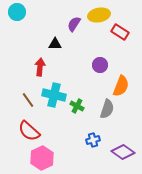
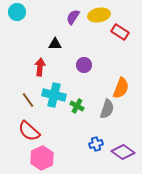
purple semicircle: moved 1 px left, 7 px up
purple circle: moved 16 px left
orange semicircle: moved 2 px down
blue cross: moved 3 px right, 4 px down
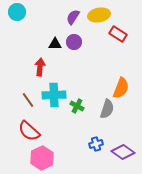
red rectangle: moved 2 px left, 2 px down
purple circle: moved 10 px left, 23 px up
cyan cross: rotated 15 degrees counterclockwise
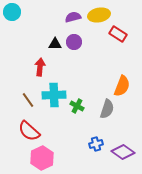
cyan circle: moved 5 px left
purple semicircle: rotated 42 degrees clockwise
orange semicircle: moved 1 px right, 2 px up
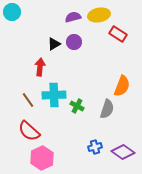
black triangle: moved 1 px left; rotated 32 degrees counterclockwise
blue cross: moved 1 px left, 3 px down
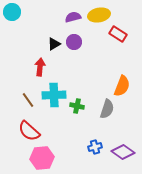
green cross: rotated 16 degrees counterclockwise
pink hexagon: rotated 20 degrees clockwise
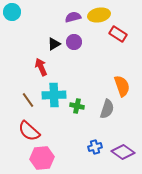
red arrow: moved 1 px right; rotated 30 degrees counterclockwise
orange semicircle: rotated 40 degrees counterclockwise
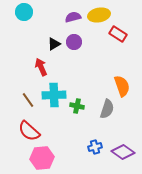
cyan circle: moved 12 px right
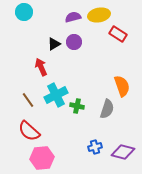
cyan cross: moved 2 px right; rotated 25 degrees counterclockwise
purple diamond: rotated 20 degrees counterclockwise
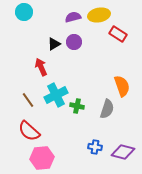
blue cross: rotated 24 degrees clockwise
